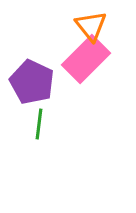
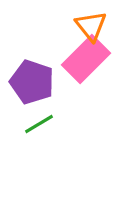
purple pentagon: rotated 6 degrees counterclockwise
green line: rotated 52 degrees clockwise
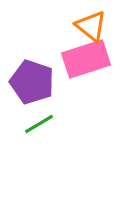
orange triangle: rotated 12 degrees counterclockwise
pink rectangle: rotated 27 degrees clockwise
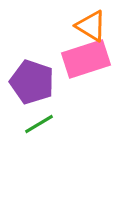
orange triangle: rotated 8 degrees counterclockwise
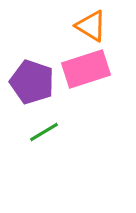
pink rectangle: moved 10 px down
green line: moved 5 px right, 8 px down
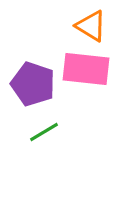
pink rectangle: rotated 24 degrees clockwise
purple pentagon: moved 1 px right, 2 px down
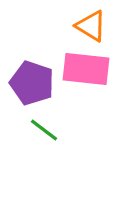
purple pentagon: moved 1 px left, 1 px up
green line: moved 2 px up; rotated 68 degrees clockwise
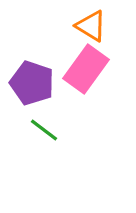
pink rectangle: rotated 60 degrees counterclockwise
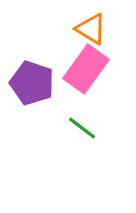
orange triangle: moved 3 px down
green line: moved 38 px right, 2 px up
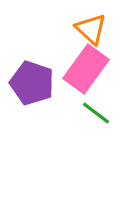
orange triangle: rotated 12 degrees clockwise
green line: moved 14 px right, 15 px up
